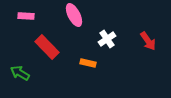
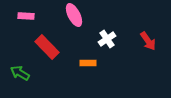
orange rectangle: rotated 14 degrees counterclockwise
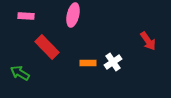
pink ellipse: moved 1 px left; rotated 40 degrees clockwise
white cross: moved 6 px right, 23 px down
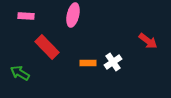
red arrow: rotated 18 degrees counterclockwise
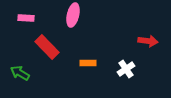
pink rectangle: moved 2 px down
red arrow: rotated 30 degrees counterclockwise
white cross: moved 13 px right, 7 px down
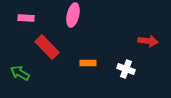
white cross: rotated 36 degrees counterclockwise
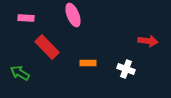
pink ellipse: rotated 35 degrees counterclockwise
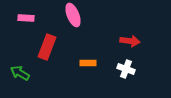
red arrow: moved 18 px left
red rectangle: rotated 65 degrees clockwise
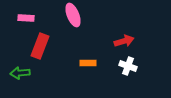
red arrow: moved 6 px left; rotated 24 degrees counterclockwise
red rectangle: moved 7 px left, 1 px up
white cross: moved 2 px right, 3 px up
green arrow: rotated 36 degrees counterclockwise
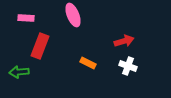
orange rectangle: rotated 28 degrees clockwise
green arrow: moved 1 px left, 1 px up
